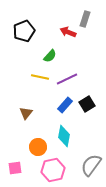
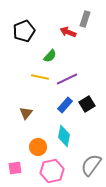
pink hexagon: moved 1 px left, 1 px down
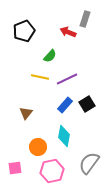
gray semicircle: moved 2 px left, 2 px up
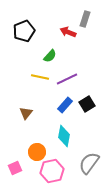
orange circle: moved 1 px left, 5 px down
pink square: rotated 16 degrees counterclockwise
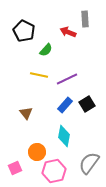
gray rectangle: rotated 21 degrees counterclockwise
black pentagon: rotated 25 degrees counterclockwise
green semicircle: moved 4 px left, 6 px up
yellow line: moved 1 px left, 2 px up
brown triangle: rotated 16 degrees counterclockwise
pink hexagon: moved 2 px right
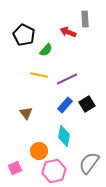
black pentagon: moved 4 px down
orange circle: moved 2 px right, 1 px up
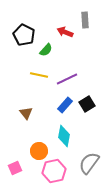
gray rectangle: moved 1 px down
red arrow: moved 3 px left
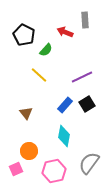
yellow line: rotated 30 degrees clockwise
purple line: moved 15 px right, 2 px up
orange circle: moved 10 px left
pink square: moved 1 px right, 1 px down
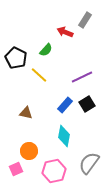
gray rectangle: rotated 35 degrees clockwise
black pentagon: moved 8 px left, 23 px down
brown triangle: rotated 40 degrees counterclockwise
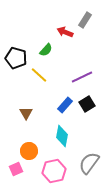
black pentagon: rotated 10 degrees counterclockwise
brown triangle: rotated 48 degrees clockwise
cyan diamond: moved 2 px left
